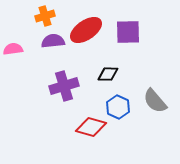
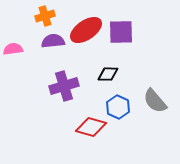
purple square: moved 7 px left
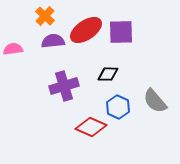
orange cross: rotated 30 degrees counterclockwise
red diamond: rotated 8 degrees clockwise
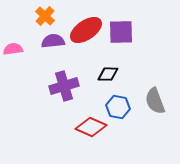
gray semicircle: rotated 20 degrees clockwise
blue hexagon: rotated 15 degrees counterclockwise
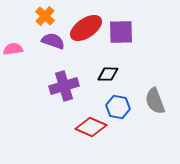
red ellipse: moved 2 px up
purple semicircle: rotated 25 degrees clockwise
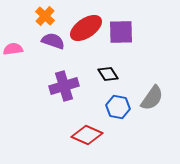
black diamond: rotated 55 degrees clockwise
gray semicircle: moved 3 px left, 3 px up; rotated 124 degrees counterclockwise
red diamond: moved 4 px left, 8 px down
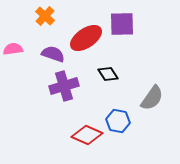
red ellipse: moved 10 px down
purple square: moved 1 px right, 8 px up
purple semicircle: moved 13 px down
blue hexagon: moved 14 px down
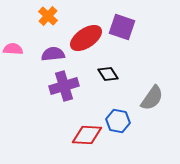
orange cross: moved 3 px right
purple square: moved 3 px down; rotated 20 degrees clockwise
pink semicircle: rotated 12 degrees clockwise
purple semicircle: rotated 25 degrees counterclockwise
red diamond: rotated 20 degrees counterclockwise
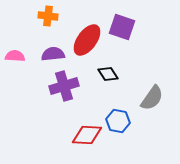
orange cross: rotated 36 degrees counterclockwise
red ellipse: moved 1 px right, 2 px down; rotated 20 degrees counterclockwise
pink semicircle: moved 2 px right, 7 px down
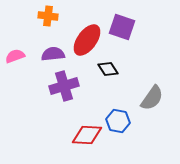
pink semicircle: rotated 24 degrees counterclockwise
black diamond: moved 5 px up
